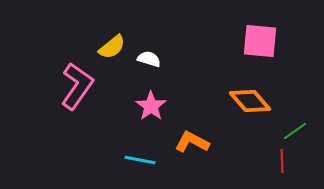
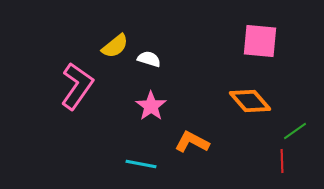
yellow semicircle: moved 3 px right, 1 px up
cyan line: moved 1 px right, 4 px down
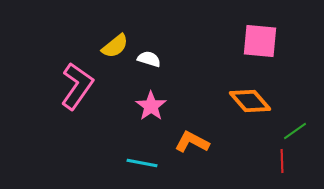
cyan line: moved 1 px right, 1 px up
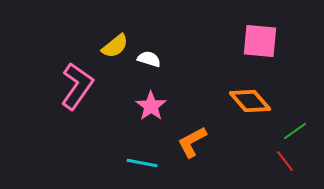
orange L-shape: rotated 56 degrees counterclockwise
red line: moved 3 px right; rotated 35 degrees counterclockwise
